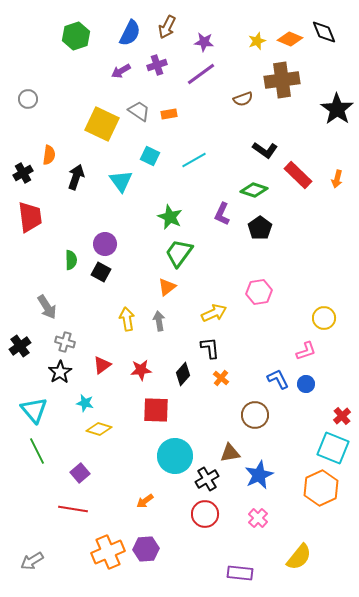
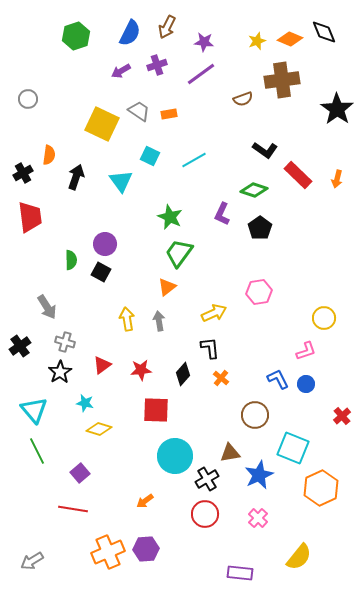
cyan square at (333, 448): moved 40 px left
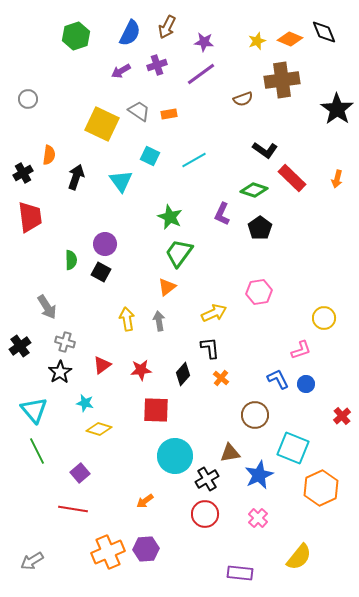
red rectangle at (298, 175): moved 6 px left, 3 px down
pink L-shape at (306, 351): moved 5 px left, 1 px up
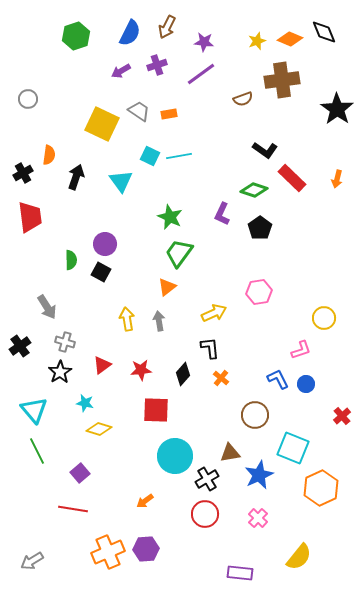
cyan line at (194, 160): moved 15 px left, 4 px up; rotated 20 degrees clockwise
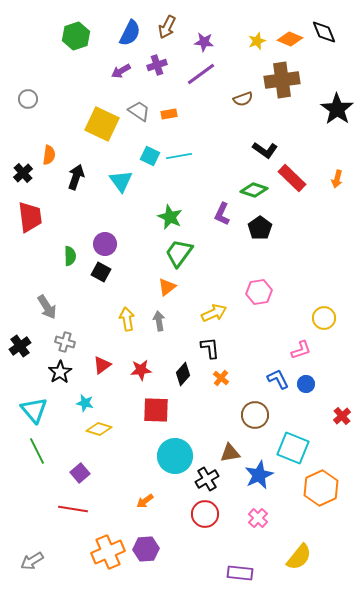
black cross at (23, 173): rotated 12 degrees counterclockwise
green semicircle at (71, 260): moved 1 px left, 4 px up
